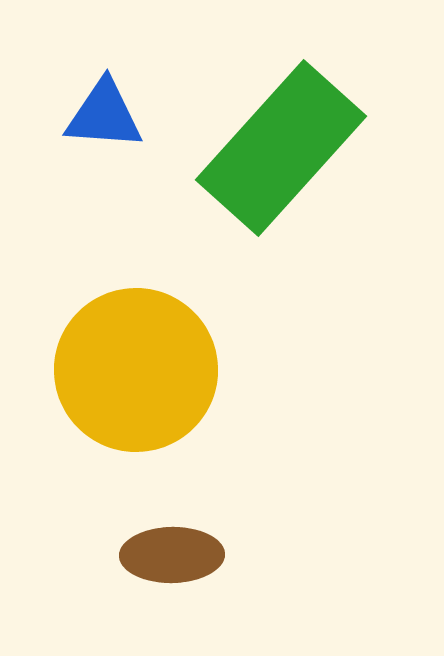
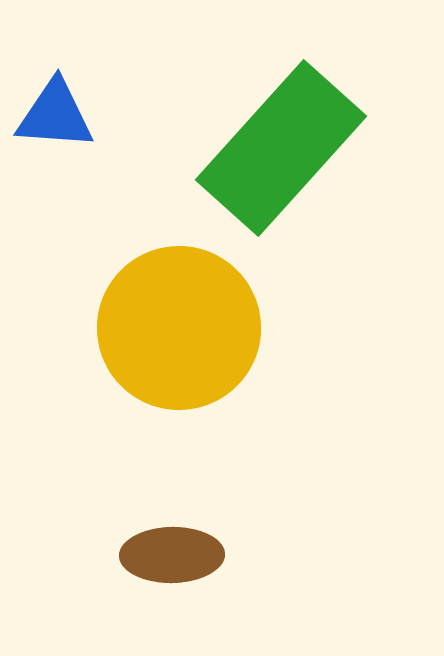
blue triangle: moved 49 px left
yellow circle: moved 43 px right, 42 px up
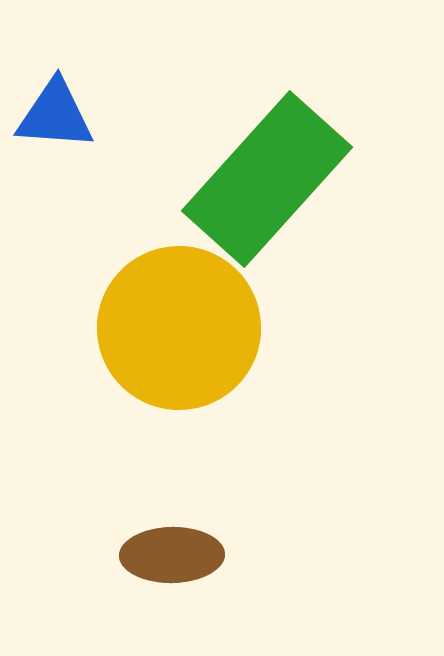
green rectangle: moved 14 px left, 31 px down
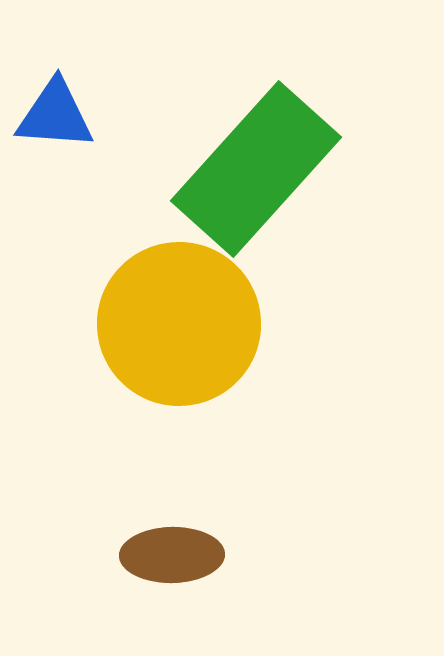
green rectangle: moved 11 px left, 10 px up
yellow circle: moved 4 px up
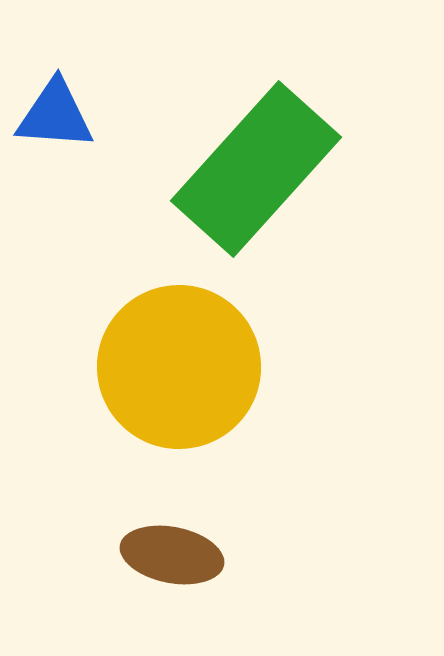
yellow circle: moved 43 px down
brown ellipse: rotated 12 degrees clockwise
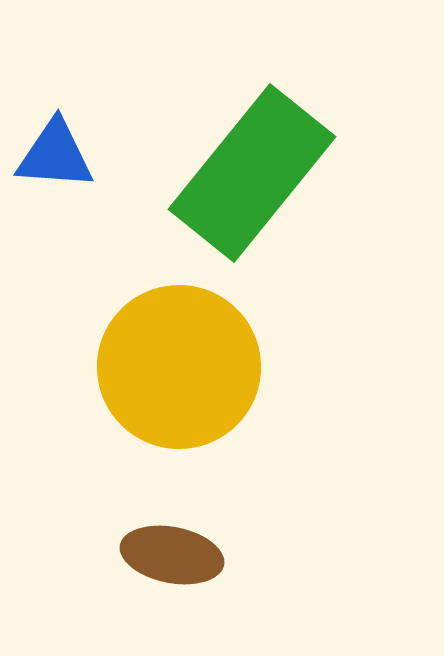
blue triangle: moved 40 px down
green rectangle: moved 4 px left, 4 px down; rotated 3 degrees counterclockwise
